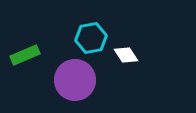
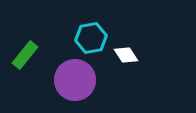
green rectangle: rotated 28 degrees counterclockwise
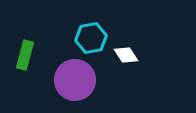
green rectangle: rotated 24 degrees counterclockwise
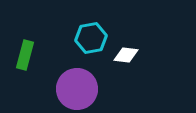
white diamond: rotated 50 degrees counterclockwise
purple circle: moved 2 px right, 9 px down
